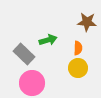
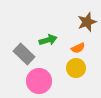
brown star: rotated 24 degrees counterclockwise
orange semicircle: rotated 64 degrees clockwise
yellow circle: moved 2 px left
pink circle: moved 7 px right, 2 px up
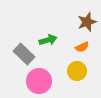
orange semicircle: moved 4 px right, 1 px up
yellow circle: moved 1 px right, 3 px down
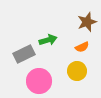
gray rectangle: rotated 70 degrees counterclockwise
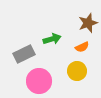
brown star: moved 1 px right, 1 px down
green arrow: moved 4 px right, 1 px up
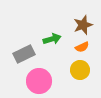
brown star: moved 5 px left, 2 px down
yellow circle: moved 3 px right, 1 px up
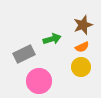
yellow circle: moved 1 px right, 3 px up
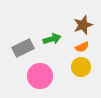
gray rectangle: moved 1 px left, 6 px up
pink circle: moved 1 px right, 5 px up
